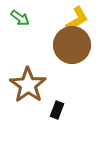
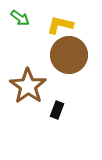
yellow L-shape: moved 17 px left, 6 px down; rotated 136 degrees counterclockwise
brown circle: moved 3 px left, 10 px down
brown star: moved 1 px down
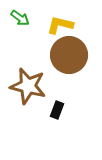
brown star: rotated 21 degrees counterclockwise
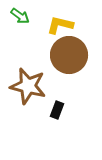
green arrow: moved 2 px up
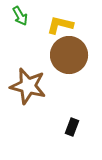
green arrow: rotated 24 degrees clockwise
black rectangle: moved 15 px right, 17 px down
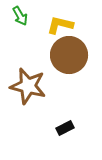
black rectangle: moved 7 px left, 1 px down; rotated 42 degrees clockwise
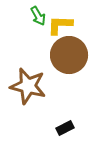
green arrow: moved 18 px right
yellow L-shape: rotated 12 degrees counterclockwise
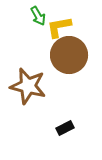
yellow L-shape: moved 1 px left, 2 px down; rotated 12 degrees counterclockwise
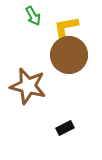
green arrow: moved 5 px left
yellow L-shape: moved 7 px right
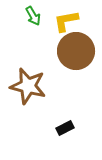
yellow L-shape: moved 6 px up
brown circle: moved 7 px right, 4 px up
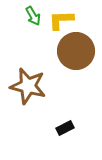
yellow L-shape: moved 5 px left, 1 px up; rotated 8 degrees clockwise
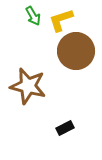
yellow L-shape: rotated 16 degrees counterclockwise
